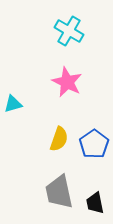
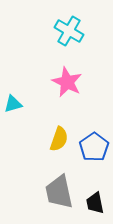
blue pentagon: moved 3 px down
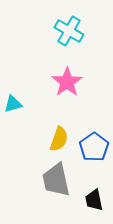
pink star: rotated 12 degrees clockwise
gray trapezoid: moved 3 px left, 12 px up
black trapezoid: moved 1 px left, 3 px up
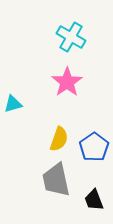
cyan cross: moved 2 px right, 6 px down
black trapezoid: rotated 10 degrees counterclockwise
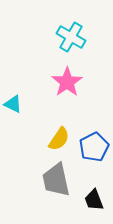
cyan triangle: rotated 42 degrees clockwise
yellow semicircle: rotated 15 degrees clockwise
blue pentagon: rotated 8 degrees clockwise
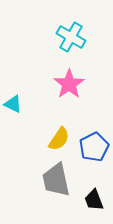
pink star: moved 2 px right, 2 px down
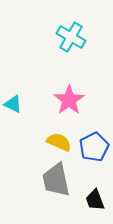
pink star: moved 16 px down
yellow semicircle: moved 3 px down; rotated 100 degrees counterclockwise
black trapezoid: moved 1 px right
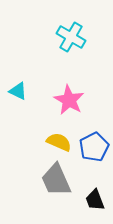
pink star: rotated 8 degrees counterclockwise
cyan triangle: moved 5 px right, 13 px up
gray trapezoid: rotated 12 degrees counterclockwise
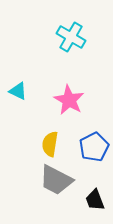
yellow semicircle: moved 9 px left, 2 px down; rotated 105 degrees counterclockwise
gray trapezoid: rotated 39 degrees counterclockwise
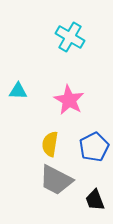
cyan cross: moved 1 px left
cyan triangle: rotated 24 degrees counterclockwise
